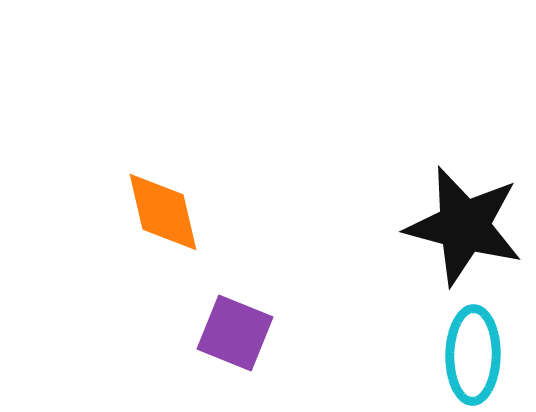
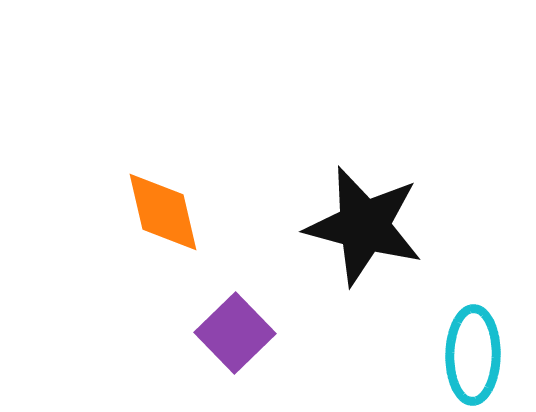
black star: moved 100 px left
purple square: rotated 24 degrees clockwise
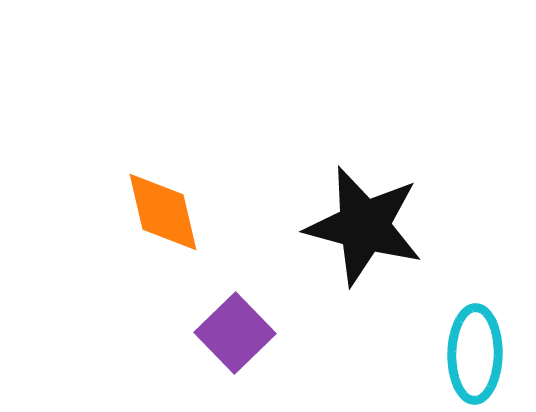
cyan ellipse: moved 2 px right, 1 px up
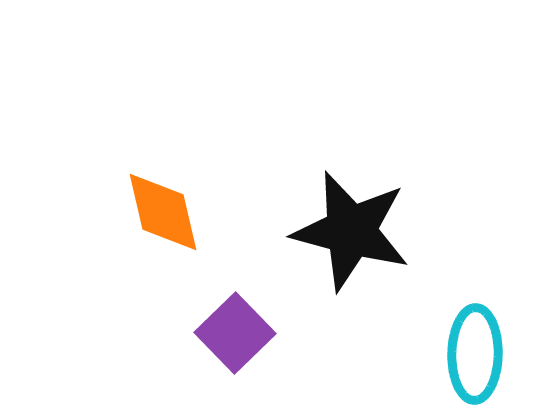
black star: moved 13 px left, 5 px down
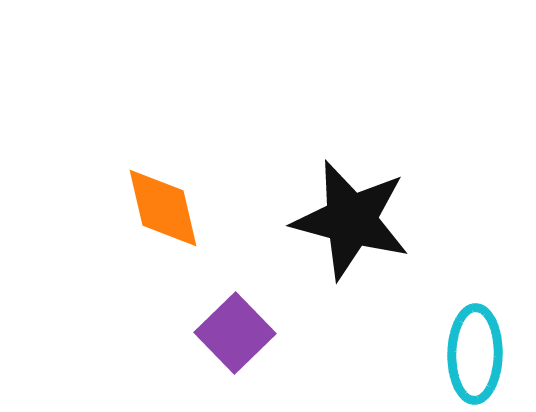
orange diamond: moved 4 px up
black star: moved 11 px up
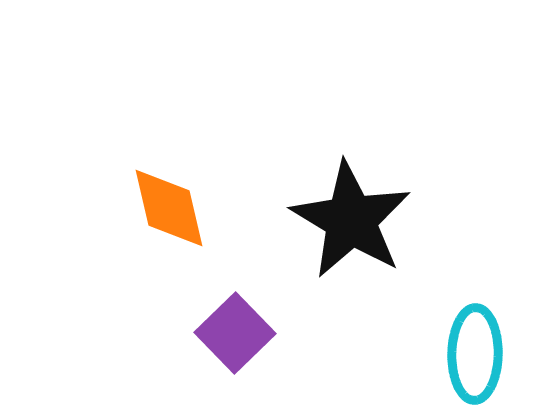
orange diamond: moved 6 px right
black star: rotated 16 degrees clockwise
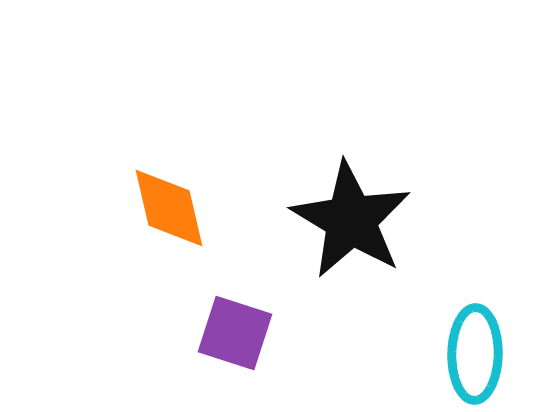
purple square: rotated 28 degrees counterclockwise
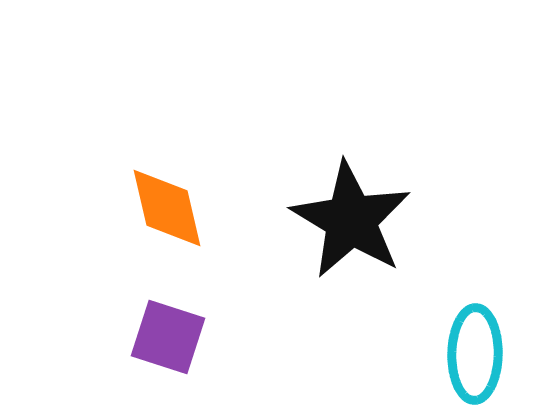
orange diamond: moved 2 px left
purple square: moved 67 px left, 4 px down
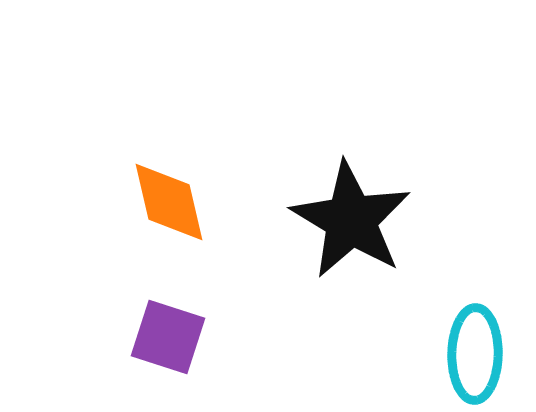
orange diamond: moved 2 px right, 6 px up
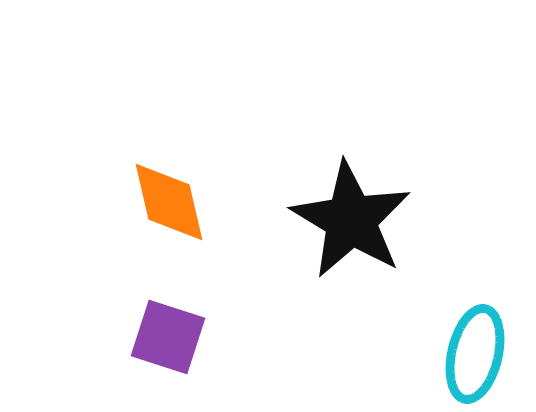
cyan ellipse: rotated 12 degrees clockwise
